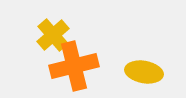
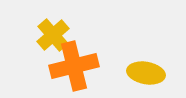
yellow ellipse: moved 2 px right, 1 px down
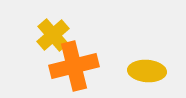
yellow ellipse: moved 1 px right, 2 px up; rotated 6 degrees counterclockwise
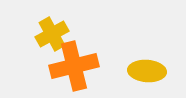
yellow cross: moved 1 px left, 1 px up; rotated 12 degrees clockwise
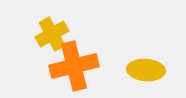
yellow ellipse: moved 1 px left, 1 px up
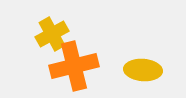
yellow ellipse: moved 3 px left
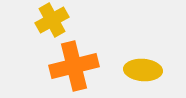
yellow cross: moved 14 px up
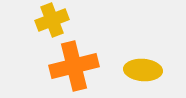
yellow cross: rotated 8 degrees clockwise
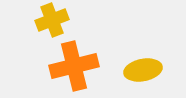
yellow ellipse: rotated 15 degrees counterclockwise
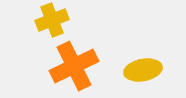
orange cross: rotated 12 degrees counterclockwise
